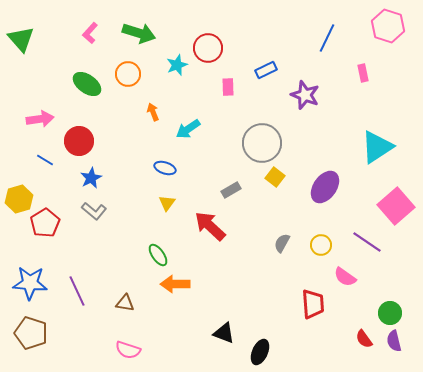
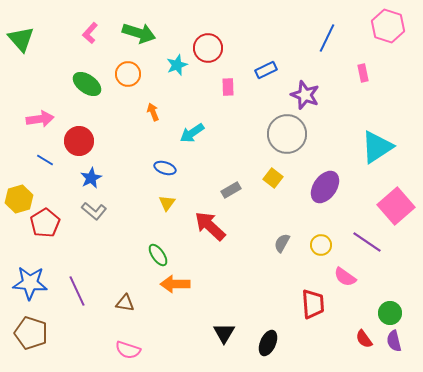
cyan arrow at (188, 129): moved 4 px right, 4 px down
gray circle at (262, 143): moved 25 px right, 9 px up
yellow square at (275, 177): moved 2 px left, 1 px down
black triangle at (224, 333): rotated 40 degrees clockwise
black ellipse at (260, 352): moved 8 px right, 9 px up
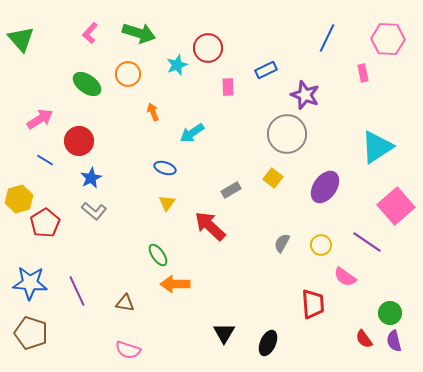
pink hexagon at (388, 26): moved 13 px down; rotated 16 degrees counterclockwise
pink arrow at (40, 119): rotated 24 degrees counterclockwise
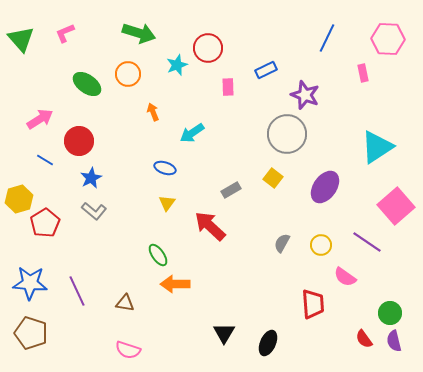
pink L-shape at (90, 33): moved 25 px left; rotated 25 degrees clockwise
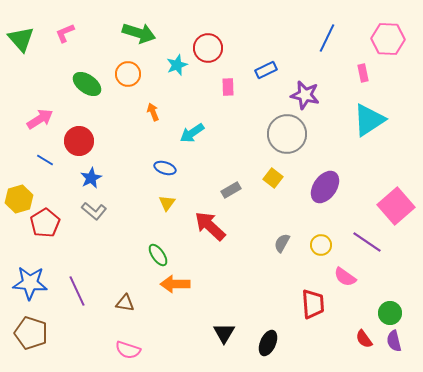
purple star at (305, 95): rotated 8 degrees counterclockwise
cyan triangle at (377, 147): moved 8 px left, 27 px up
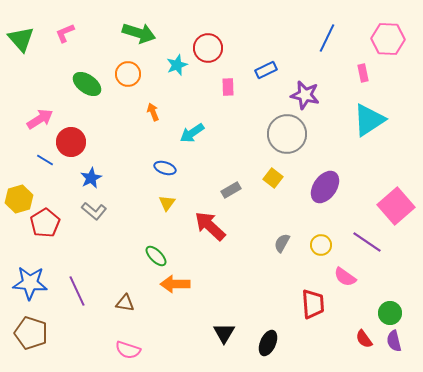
red circle at (79, 141): moved 8 px left, 1 px down
green ellipse at (158, 255): moved 2 px left, 1 px down; rotated 10 degrees counterclockwise
